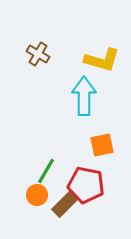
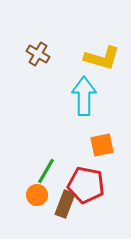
yellow L-shape: moved 2 px up
brown rectangle: rotated 24 degrees counterclockwise
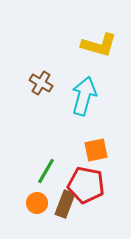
brown cross: moved 3 px right, 29 px down
yellow L-shape: moved 3 px left, 13 px up
cyan arrow: rotated 15 degrees clockwise
orange square: moved 6 px left, 5 px down
orange circle: moved 8 px down
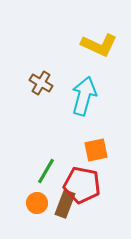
yellow L-shape: rotated 9 degrees clockwise
red pentagon: moved 4 px left
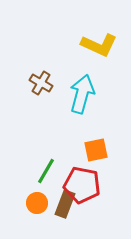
cyan arrow: moved 2 px left, 2 px up
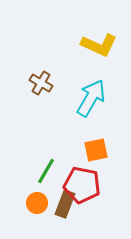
cyan arrow: moved 9 px right, 4 px down; rotated 15 degrees clockwise
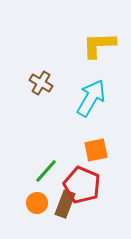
yellow L-shape: rotated 153 degrees clockwise
green line: rotated 12 degrees clockwise
red pentagon: rotated 12 degrees clockwise
